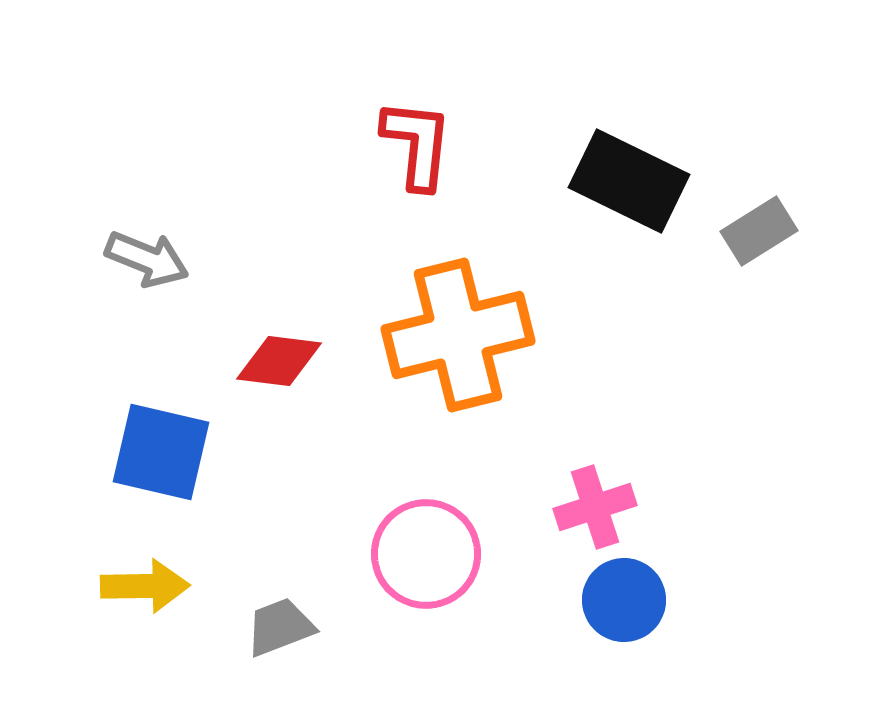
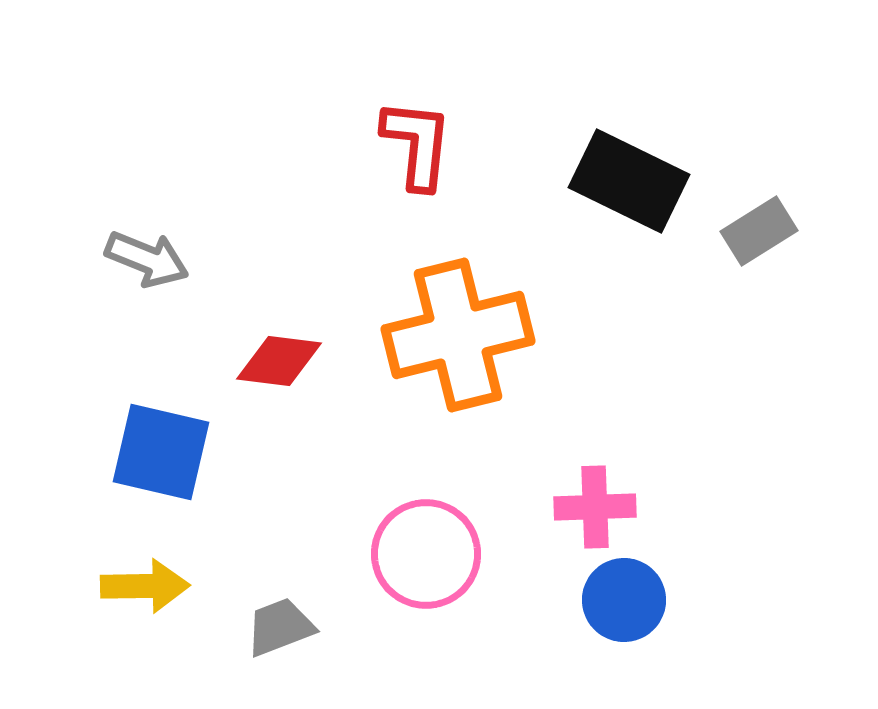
pink cross: rotated 16 degrees clockwise
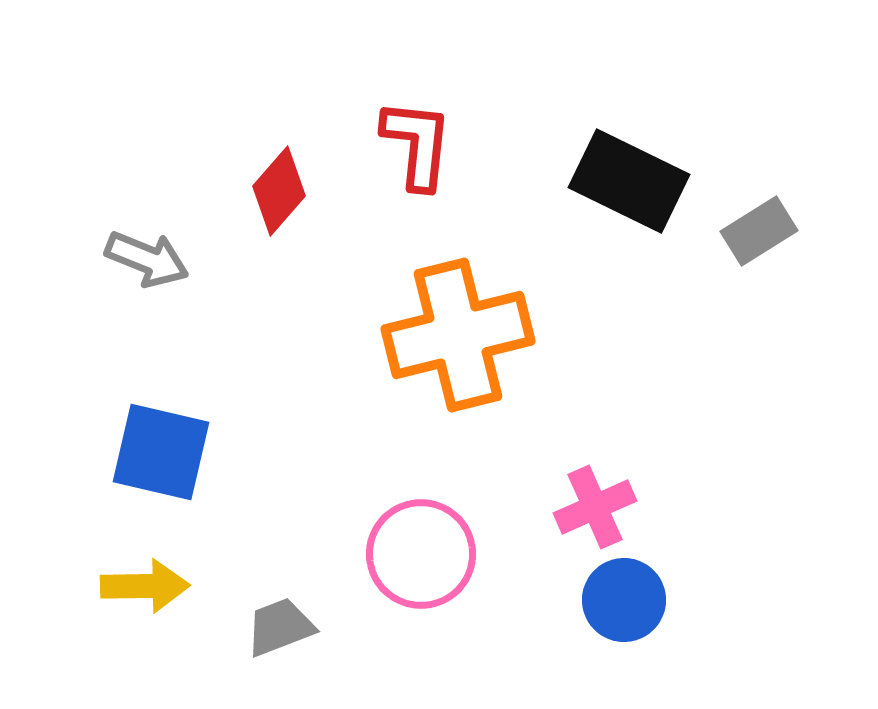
red diamond: moved 170 px up; rotated 56 degrees counterclockwise
pink cross: rotated 22 degrees counterclockwise
pink circle: moved 5 px left
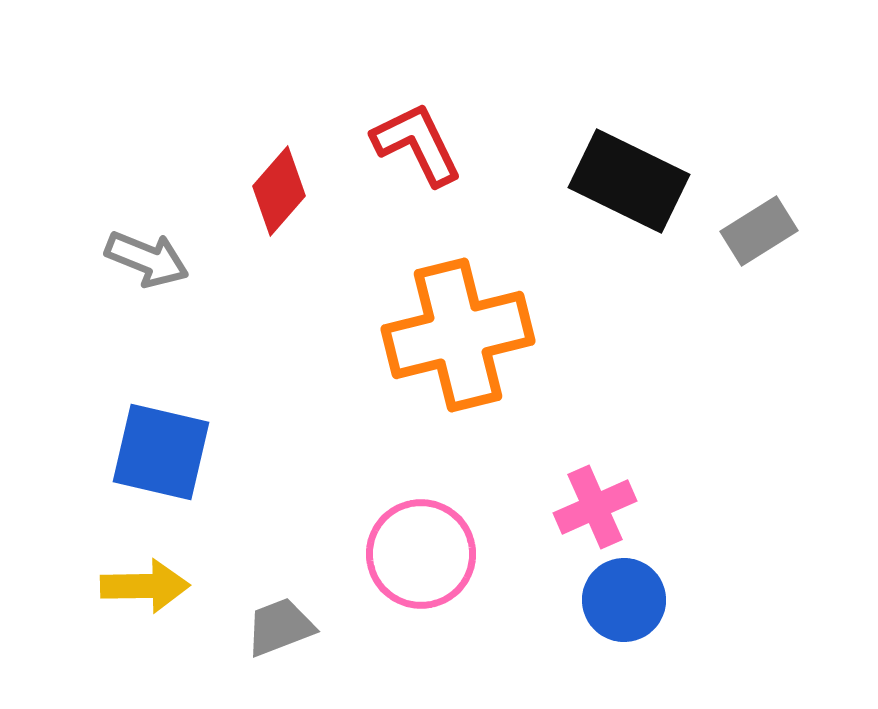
red L-shape: rotated 32 degrees counterclockwise
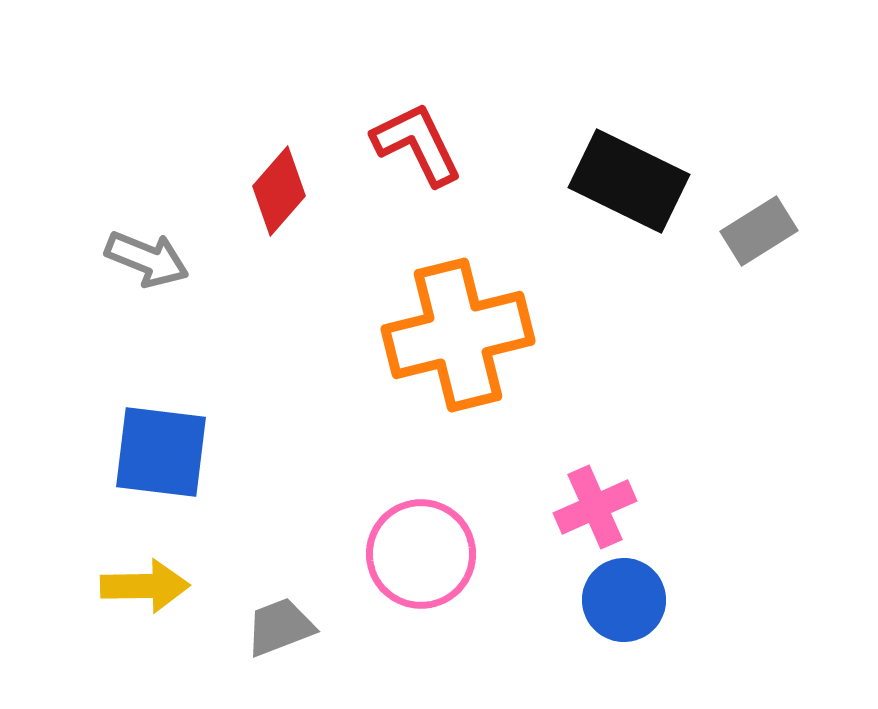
blue square: rotated 6 degrees counterclockwise
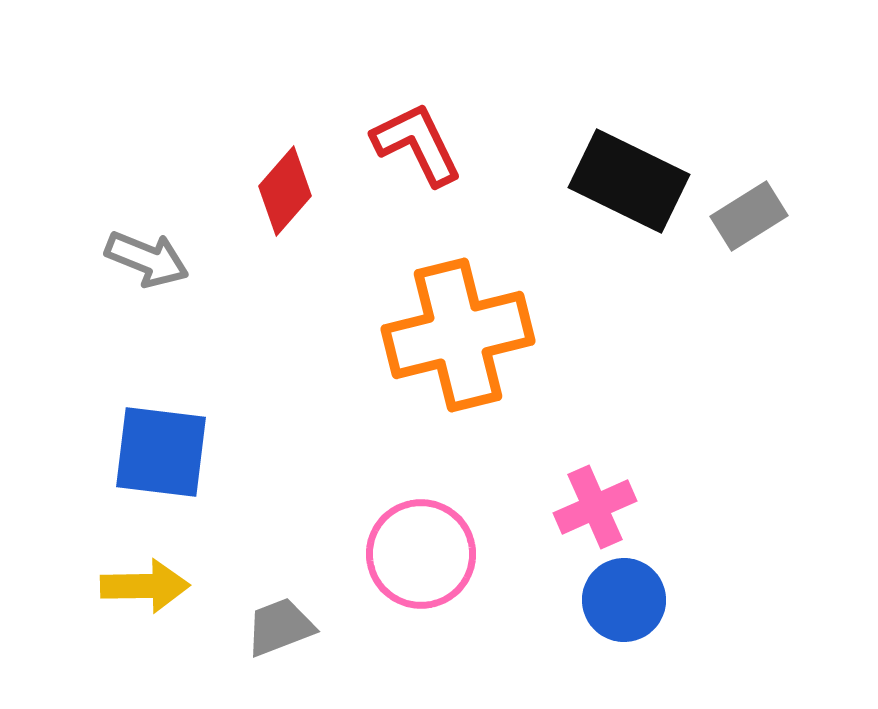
red diamond: moved 6 px right
gray rectangle: moved 10 px left, 15 px up
